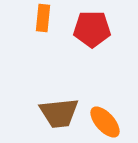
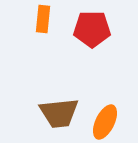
orange rectangle: moved 1 px down
orange ellipse: rotated 68 degrees clockwise
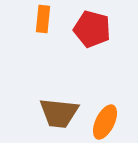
red pentagon: rotated 15 degrees clockwise
brown trapezoid: rotated 12 degrees clockwise
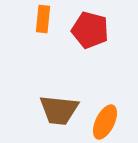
red pentagon: moved 2 px left, 1 px down
brown trapezoid: moved 3 px up
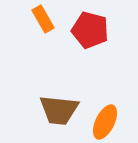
orange rectangle: rotated 36 degrees counterclockwise
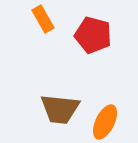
red pentagon: moved 3 px right, 5 px down
brown trapezoid: moved 1 px right, 1 px up
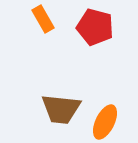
red pentagon: moved 2 px right, 8 px up
brown trapezoid: moved 1 px right
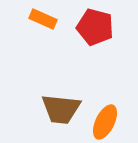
orange rectangle: rotated 36 degrees counterclockwise
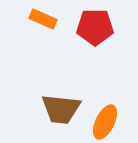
red pentagon: rotated 15 degrees counterclockwise
